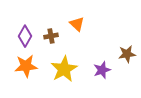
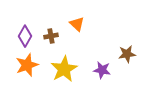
orange star: moved 1 px right, 1 px up; rotated 15 degrees counterclockwise
purple star: rotated 30 degrees clockwise
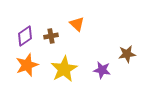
purple diamond: rotated 25 degrees clockwise
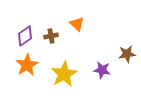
orange star: rotated 10 degrees counterclockwise
yellow star: moved 5 px down
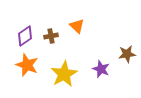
orange triangle: moved 2 px down
orange star: rotated 20 degrees counterclockwise
purple star: moved 1 px left, 1 px up; rotated 12 degrees clockwise
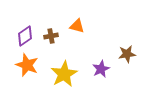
orange triangle: rotated 28 degrees counterclockwise
purple star: rotated 24 degrees clockwise
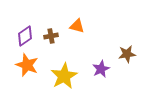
yellow star: moved 2 px down
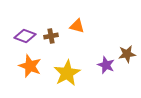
purple diamond: rotated 55 degrees clockwise
orange star: moved 3 px right, 1 px down
purple star: moved 5 px right, 4 px up; rotated 24 degrees counterclockwise
yellow star: moved 3 px right, 3 px up
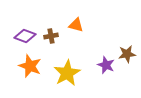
orange triangle: moved 1 px left, 1 px up
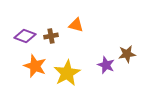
orange star: moved 5 px right
